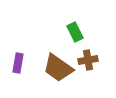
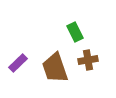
purple rectangle: rotated 36 degrees clockwise
brown trapezoid: moved 3 px left; rotated 36 degrees clockwise
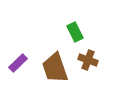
brown cross: rotated 30 degrees clockwise
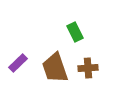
brown cross: moved 8 px down; rotated 24 degrees counterclockwise
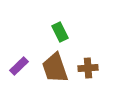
green rectangle: moved 15 px left
purple rectangle: moved 1 px right, 3 px down
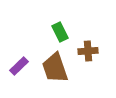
brown cross: moved 17 px up
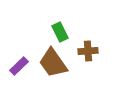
brown trapezoid: moved 2 px left, 5 px up; rotated 16 degrees counterclockwise
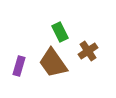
brown cross: rotated 30 degrees counterclockwise
purple rectangle: rotated 30 degrees counterclockwise
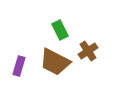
green rectangle: moved 2 px up
brown trapezoid: moved 2 px right, 1 px up; rotated 28 degrees counterclockwise
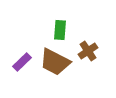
green rectangle: rotated 30 degrees clockwise
purple rectangle: moved 3 px right, 4 px up; rotated 30 degrees clockwise
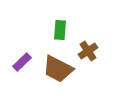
brown trapezoid: moved 3 px right, 7 px down
